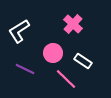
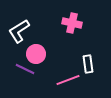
pink cross: moved 1 px left, 1 px up; rotated 30 degrees counterclockwise
pink circle: moved 17 px left, 1 px down
white rectangle: moved 5 px right, 3 px down; rotated 48 degrees clockwise
pink line: moved 2 px right, 1 px down; rotated 65 degrees counterclockwise
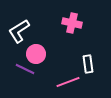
pink line: moved 2 px down
